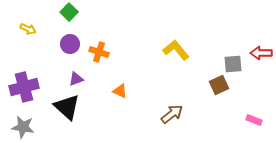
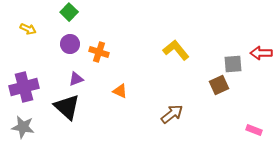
pink rectangle: moved 10 px down
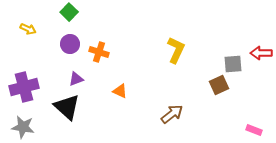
yellow L-shape: rotated 64 degrees clockwise
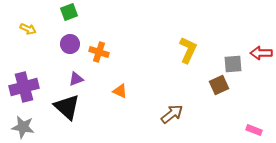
green square: rotated 24 degrees clockwise
yellow L-shape: moved 12 px right
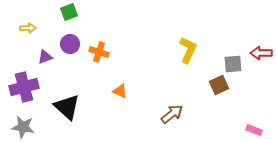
yellow arrow: moved 1 px up; rotated 28 degrees counterclockwise
purple triangle: moved 31 px left, 22 px up
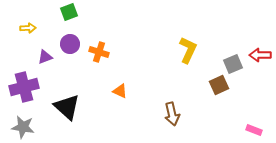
red arrow: moved 1 px left, 2 px down
gray square: rotated 18 degrees counterclockwise
brown arrow: rotated 115 degrees clockwise
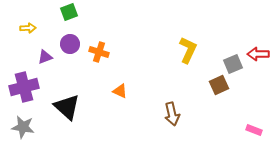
red arrow: moved 2 px left, 1 px up
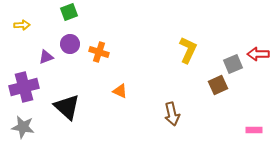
yellow arrow: moved 6 px left, 3 px up
purple triangle: moved 1 px right
brown square: moved 1 px left
pink rectangle: rotated 21 degrees counterclockwise
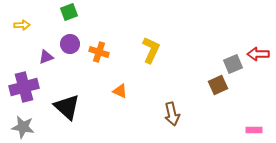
yellow L-shape: moved 37 px left
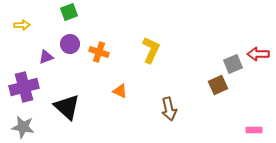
brown arrow: moved 3 px left, 5 px up
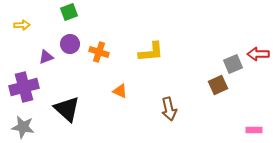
yellow L-shape: moved 2 px down; rotated 60 degrees clockwise
black triangle: moved 2 px down
